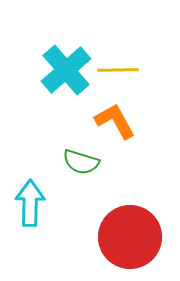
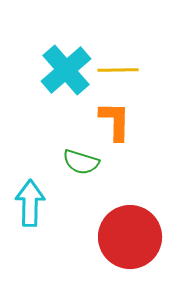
orange L-shape: rotated 30 degrees clockwise
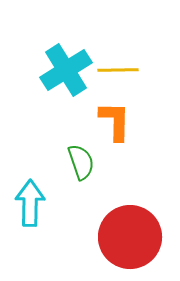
cyan cross: rotated 9 degrees clockwise
green semicircle: rotated 126 degrees counterclockwise
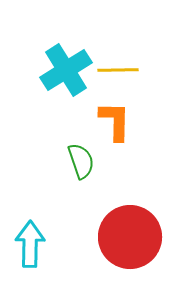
green semicircle: moved 1 px up
cyan arrow: moved 41 px down
